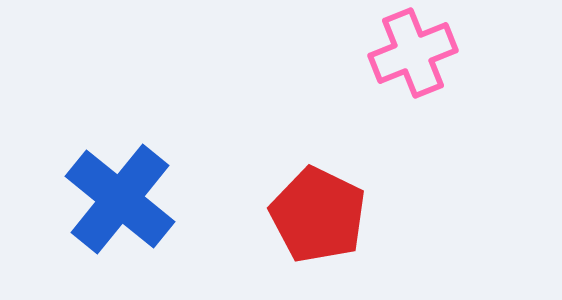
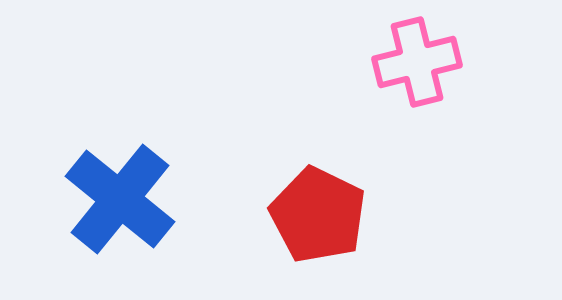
pink cross: moved 4 px right, 9 px down; rotated 8 degrees clockwise
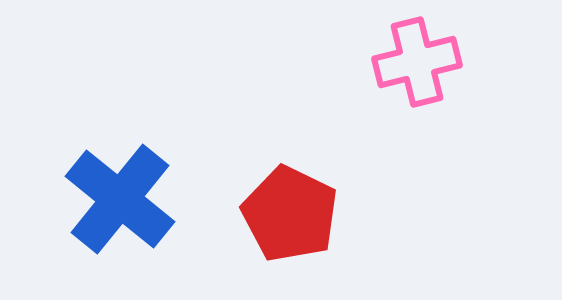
red pentagon: moved 28 px left, 1 px up
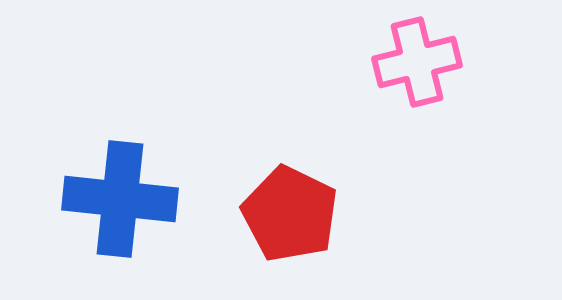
blue cross: rotated 33 degrees counterclockwise
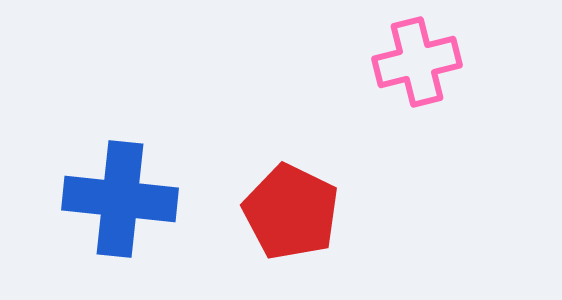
red pentagon: moved 1 px right, 2 px up
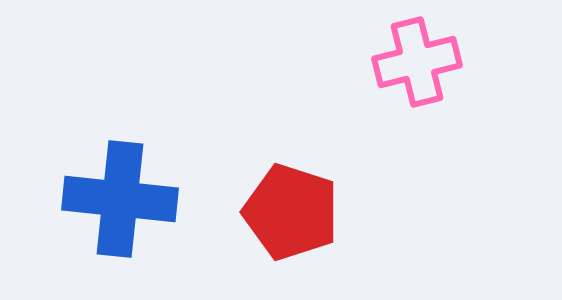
red pentagon: rotated 8 degrees counterclockwise
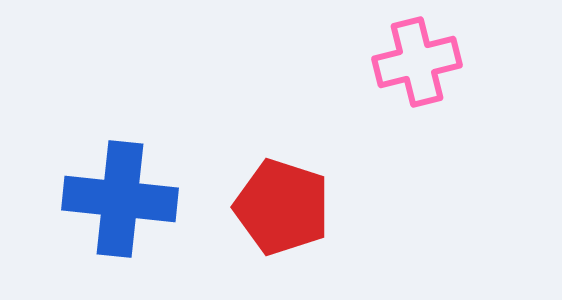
red pentagon: moved 9 px left, 5 px up
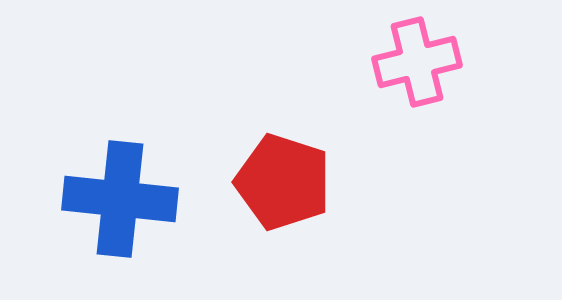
red pentagon: moved 1 px right, 25 px up
